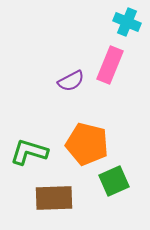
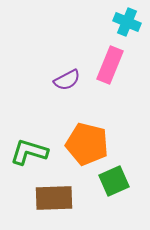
purple semicircle: moved 4 px left, 1 px up
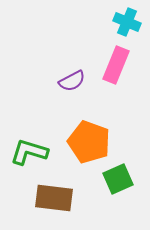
pink rectangle: moved 6 px right
purple semicircle: moved 5 px right, 1 px down
orange pentagon: moved 2 px right, 2 px up; rotated 6 degrees clockwise
green square: moved 4 px right, 2 px up
brown rectangle: rotated 9 degrees clockwise
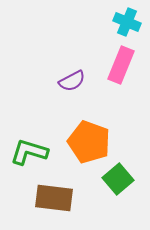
pink rectangle: moved 5 px right
green square: rotated 16 degrees counterclockwise
